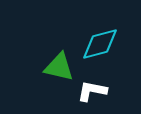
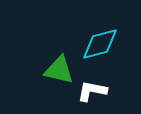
green triangle: moved 3 px down
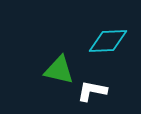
cyan diamond: moved 8 px right, 3 px up; rotated 12 degrees clockwise
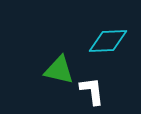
white L-shape: rotated 72 degrees clockwise
